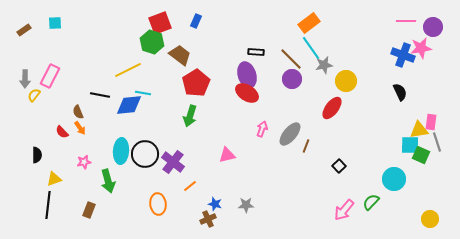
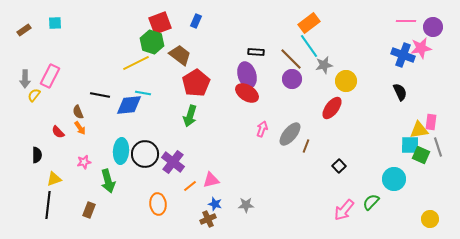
cyan line at (311, 48): moved 2 px left, 2 px up
yellow line at (128, 70): moved 8 px right, 7 px up
red semicircle at (62, 132): moved 4 px left
gray line at (437, 142): moved 1 px right, 5 px down
pink triangle at (227, 155): moved 16 px left, 25 px down
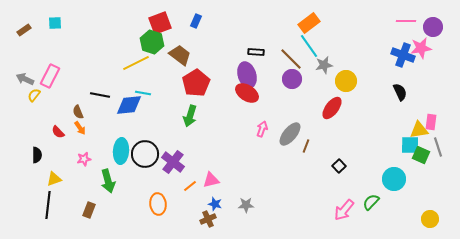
gray arrow at (25, 79): rotated 114 degrees clockwise
pink star at (84, 162): moved 3 px up
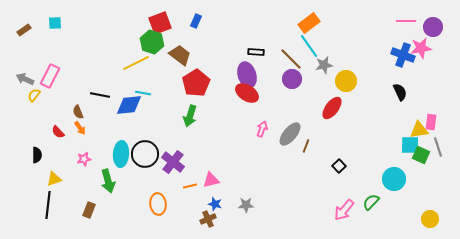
cyan ellipse at (121, 151): moved 3 px down
orange line at (190, 186): rotated 24 degrees clockwise
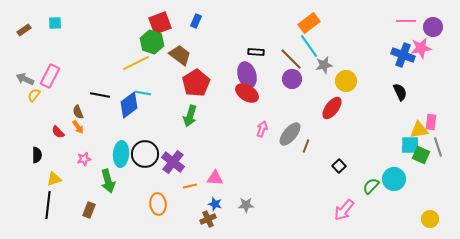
blue diamond at (129, 105): rotated 32 degrees counterclockwise
orange arrow at (80, 128): moved 2 px left, 1 px up
pink triangle at (211, 180): moved 4 px right, 2 px up; rotated 18 degrees clockwise
green semicircle at (371, 202): moved 16 px up
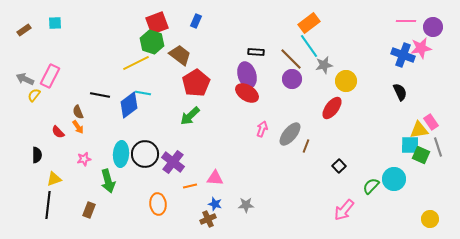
red square at (160, 23): moved 3 px left
green arrow at (190, 116): rotated 30 degrees clockwise
pink rectangle at (431, 122): rotated 42 degrees counterclockwise
